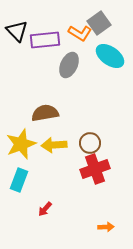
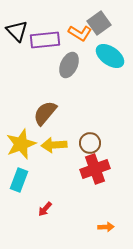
brown semicircle: rotated 40 degrees counterclockwise
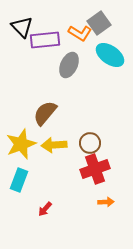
black triangle: moved 5 px right, 4 px up
cyan ellipse: moved 1 px up
orange arrow: moved 25 px up
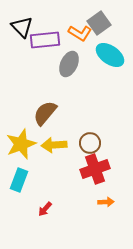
gray ellipse: moved 1 px up
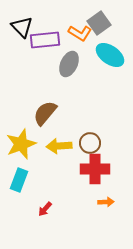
yellow arrow: moved 5 px right, 1 px down
red cross: rotated 20 degrees clockwise
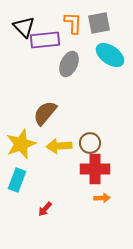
gray square: rotated 25 degrees clockwise
black triangle: moved 2 px right
orange L-shape: moved 7 px left, 10 px up; rotated 120 degrees counterclockwise
cyan rectangle: moved 2 px left
orange arrow: moved 4 px left, 4 px up
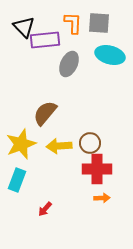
gray square: rotated 15 degrees clockwise
cyan ellipse: rotated 20 degrees counterclockwise
red cross: moved 2 px right
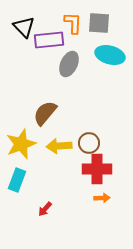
purple rectangle: moved 4 px right
brown circle: moved 1 px left
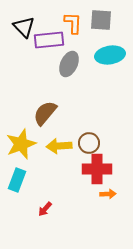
gray square: moved 2 px right, 3 px up
cyan ellipse: rotated 24 degrees counterclockwise
orange arrow: moved 6 px right, 4 px up
